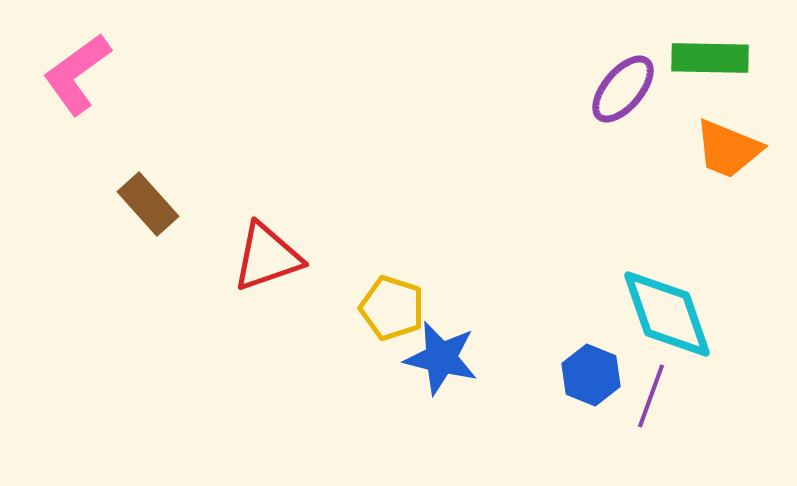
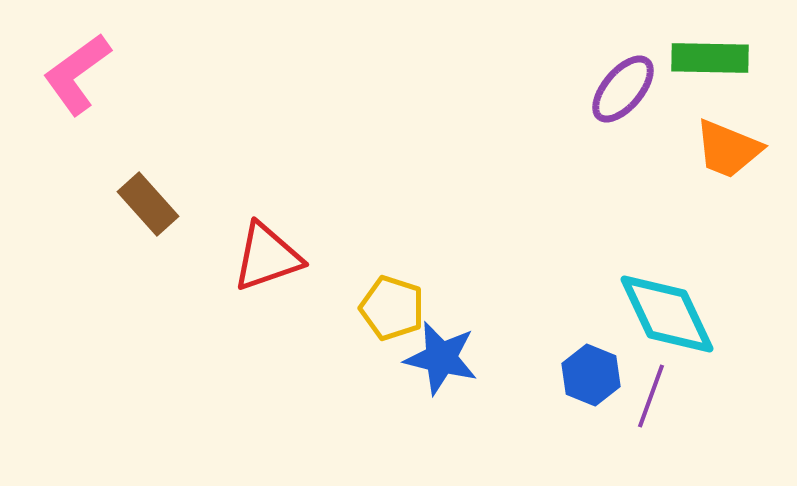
cyan diamond: rotated 6 degrees counterclockwise
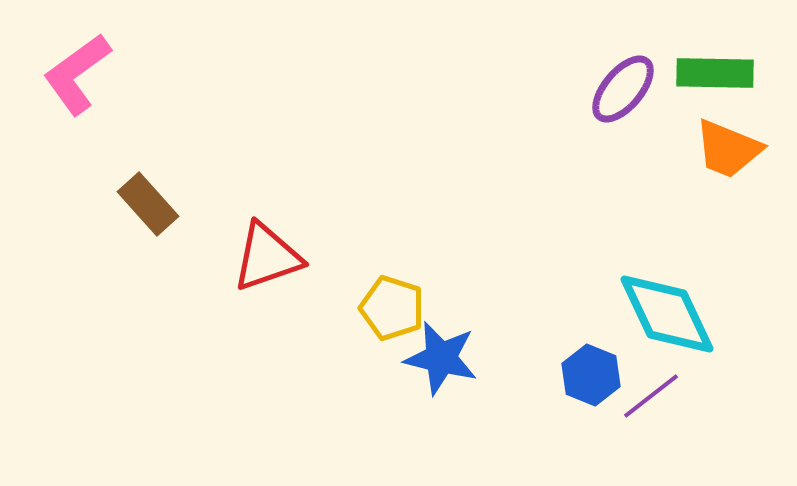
green rectangle: moved 5 px right, 15 px down
purple line: rotated 32 degrees clockwise
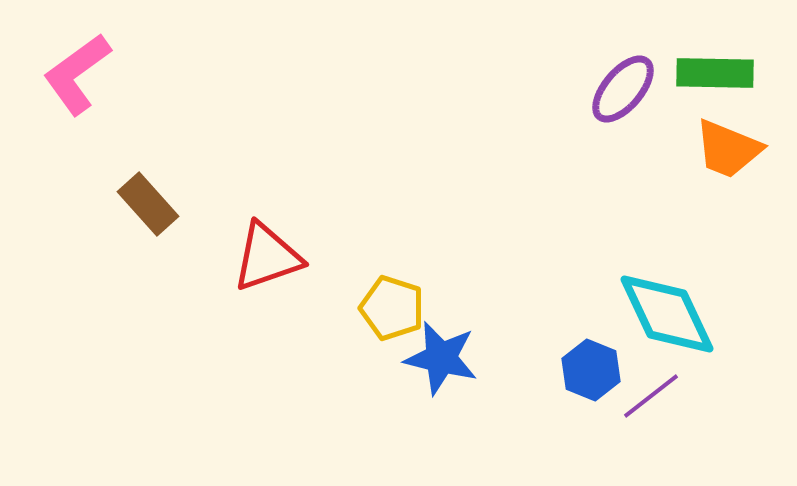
blue hexagon: moved 5 px up
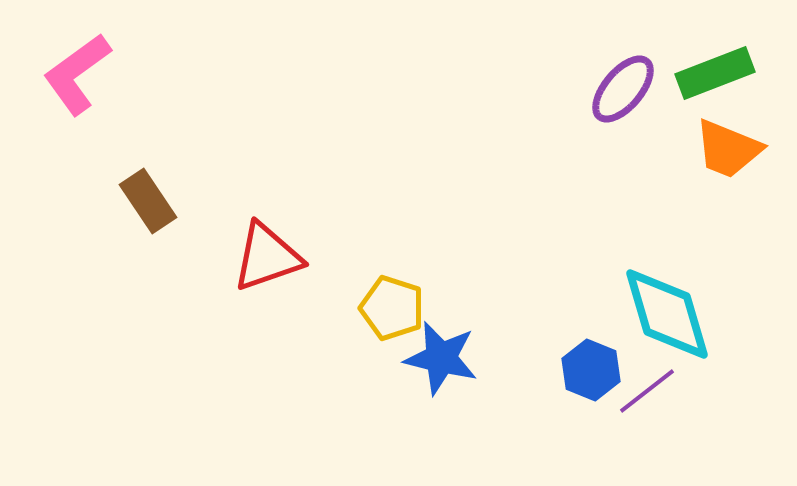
green rectangle: rotated 22 degrees counterclockwise
brown rectangle: moved 3 px up; rotated 8 degrees clockwise
cyan diamond: rotated 9 degrees clockwise
purple line: moved 4 px left, 5 px up
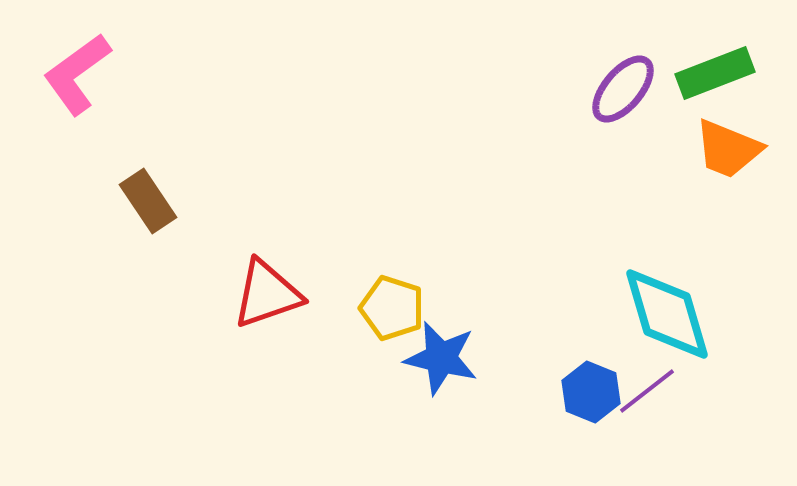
red triangle: moved 37 px down
blue hexagon: moved 22 px down
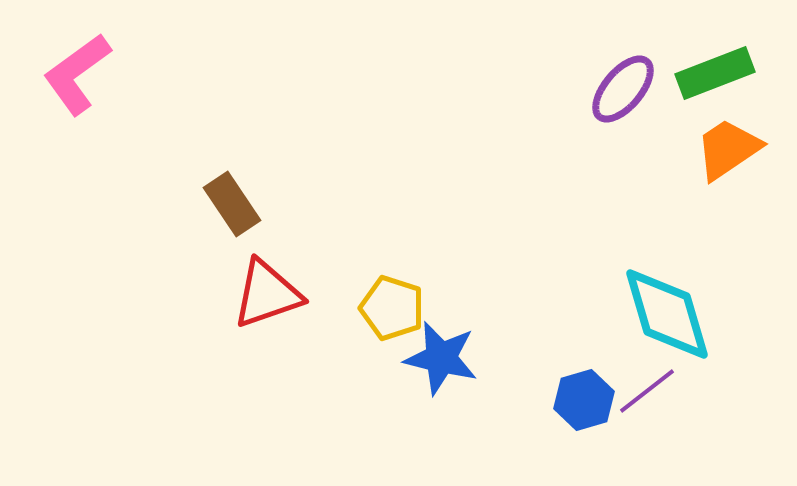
orange trapezoid: rotated 124 degrees clockwise
brown rectangle: moved 84 px right, 3 px down
blue hexagon: moved 7 px left, 8 px down; rotated 22 degrees clockwise
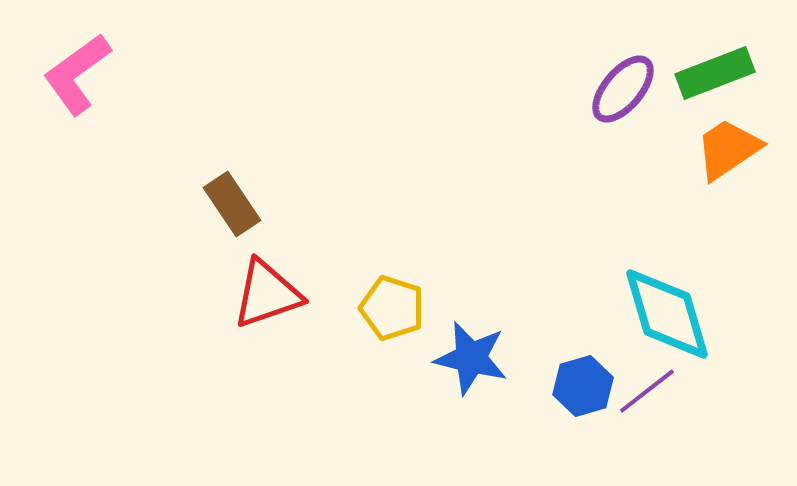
blue star: moved 30 px right
blue hexagon: moved 1 px left, 14 px up
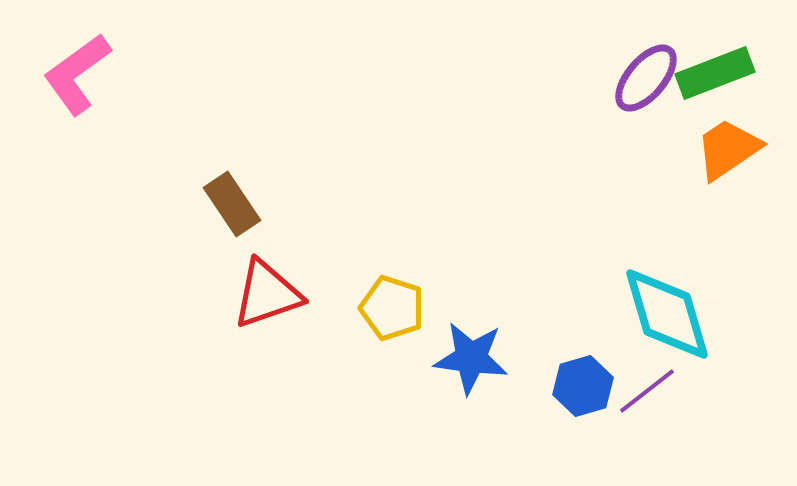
purple ellipse: moved 23 px right, 11 px up
blue star: rotated 6 degrees counterclockwise
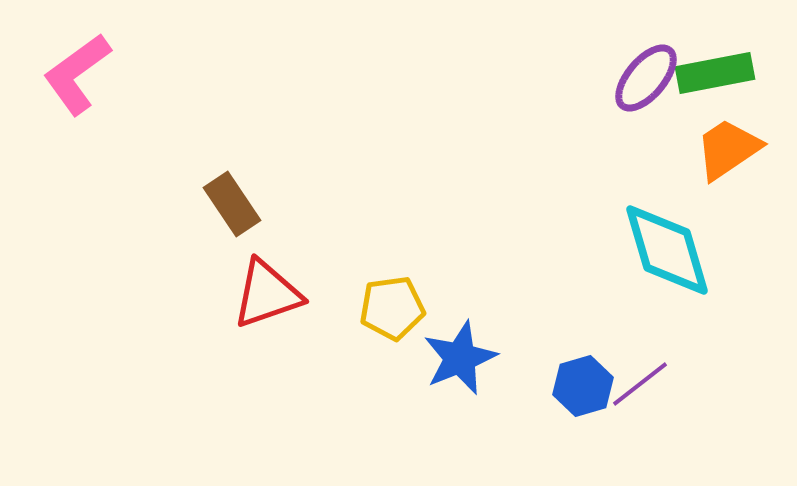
green rectangle: rotated 10 degrees clockwise
yellow pentagon: rotated 26 degrees counterclockwise
cyan diamond: moved 64 px up
blue star: moved 11 px left; rotated 30 degrees counterclockwise
purple line: moved 7 px left, 7 px up
